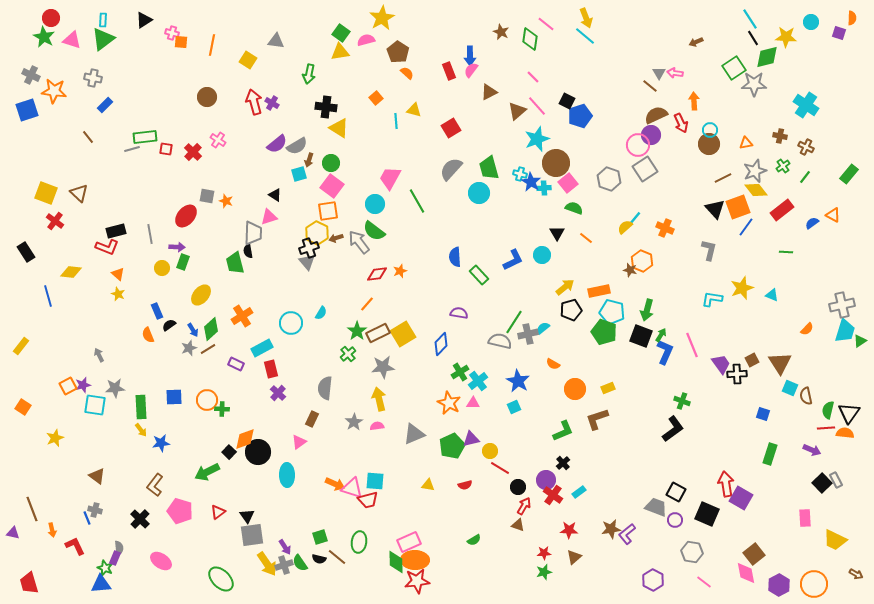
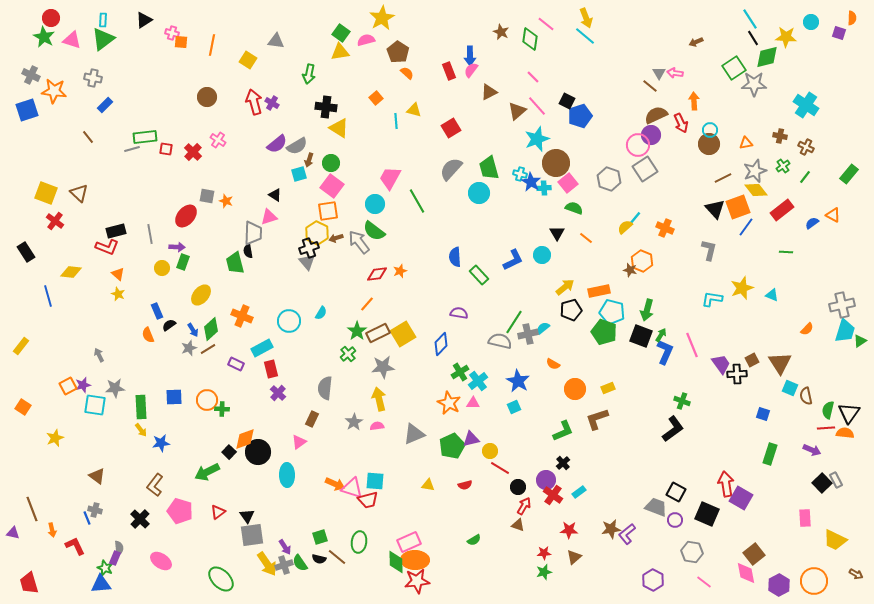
orange cross at (242, 316): rotated 35 degrees counterclockwise
cyan circle at (291, 323): moved 2 px left, 2 px up
orange circle at (814, 584): moved 3 px up
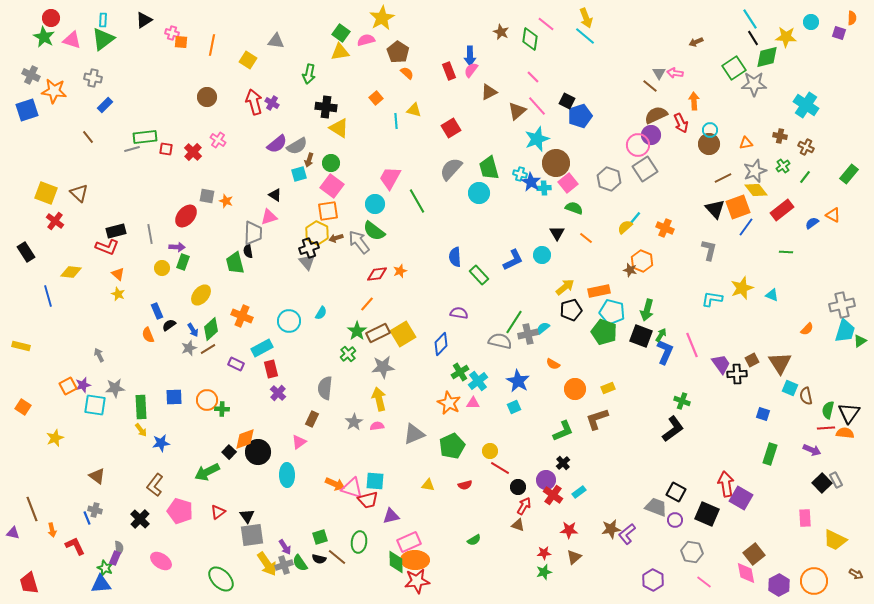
yellow rectangle at (21, 346): rotated 66 degrees clockwise
purple triangle at (471, 439): moved 80 px left, 77 px down
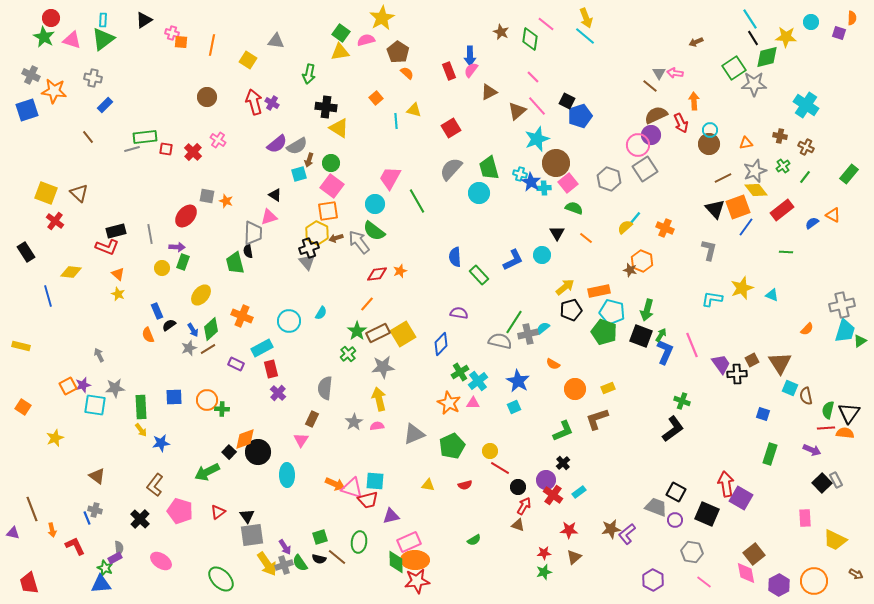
pink triangle at (299, 442): moved 2 px right, 2 px up; rotated 21 degrees counterclockwise
purple rectangle at (115, 558): rotated 40 degrees clockwise
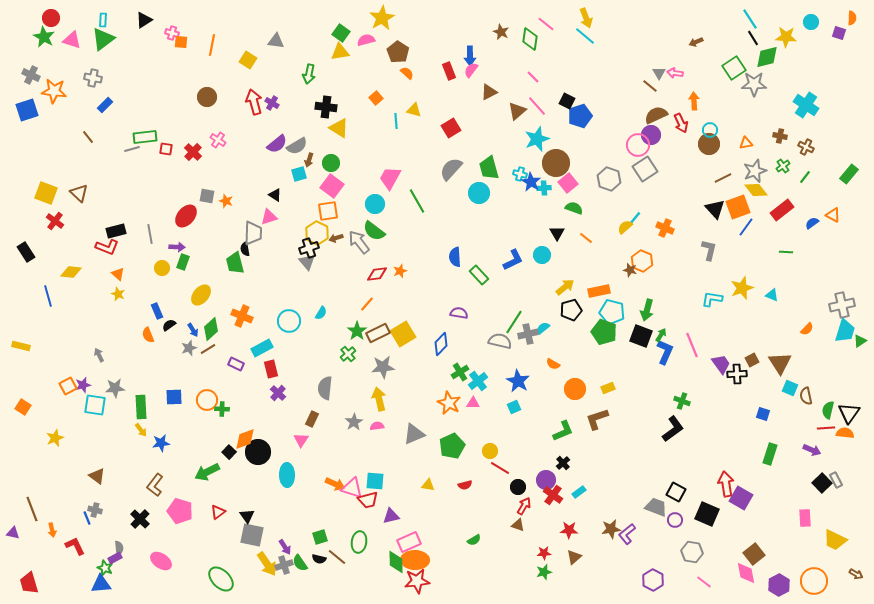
black semicircle at (248, 251): moved 3 px left, 2 px up
gray square at (252, 535): rotated 20 degrees clockwise
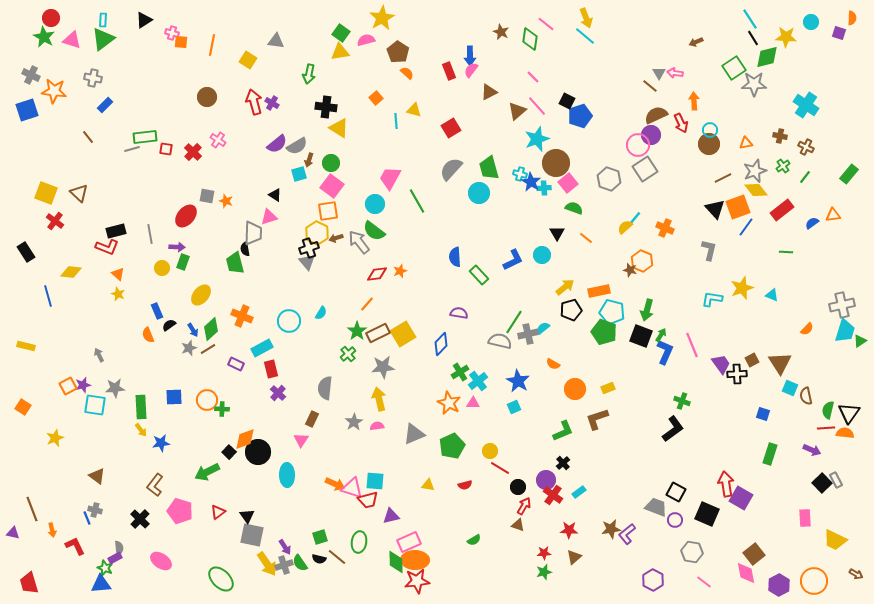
orange triangle at (833, 215): rotated 35 degrees counterclockwise
yellow rectangle at (21, 346): moved 5 px right
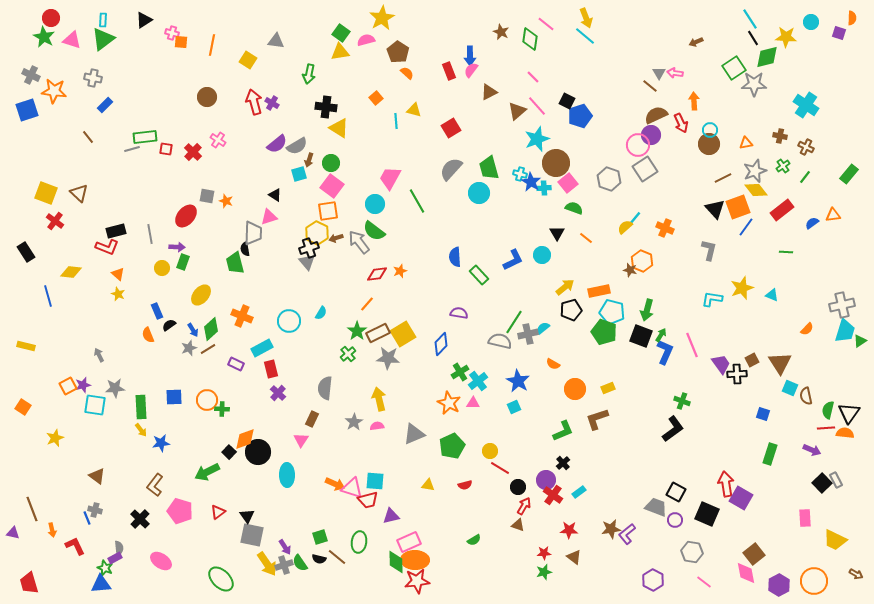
gray star at (383, 367): moved 5 px right, 9 px up; rotated 10 degrees clockwise
brown triangle at (574, 557): rotated 42 degrees counterclockwise
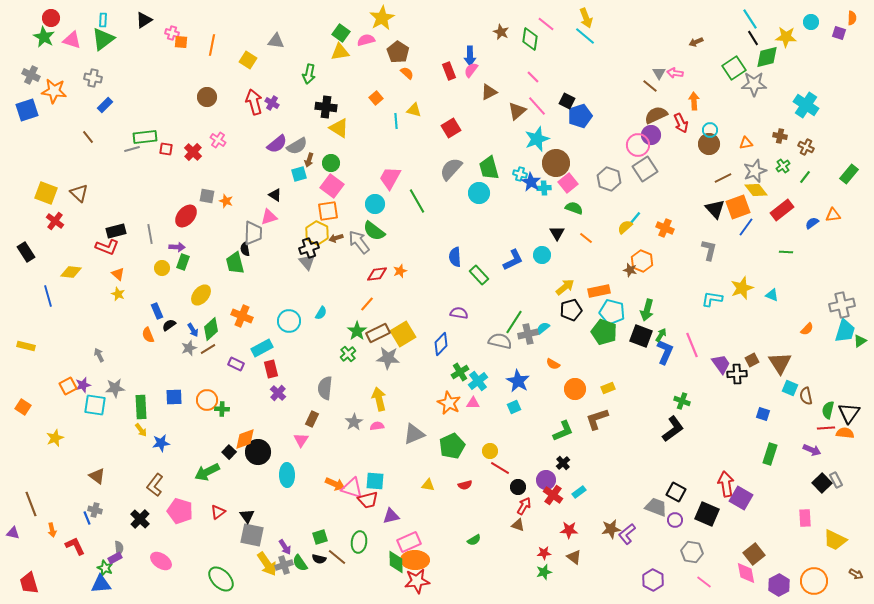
brown line at (32, 509): moved 1 px left, 5 px up
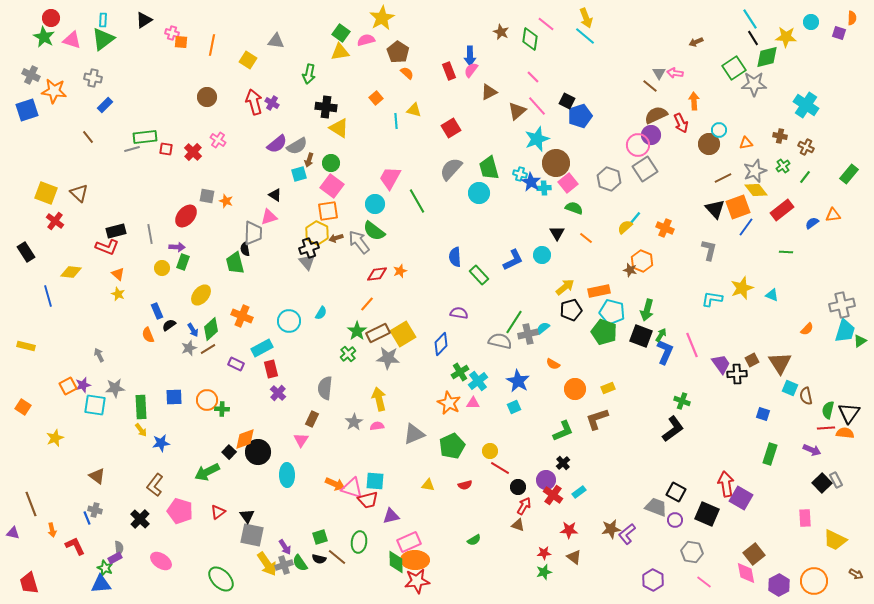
cyan circle at (710, 130): moved 9 px right
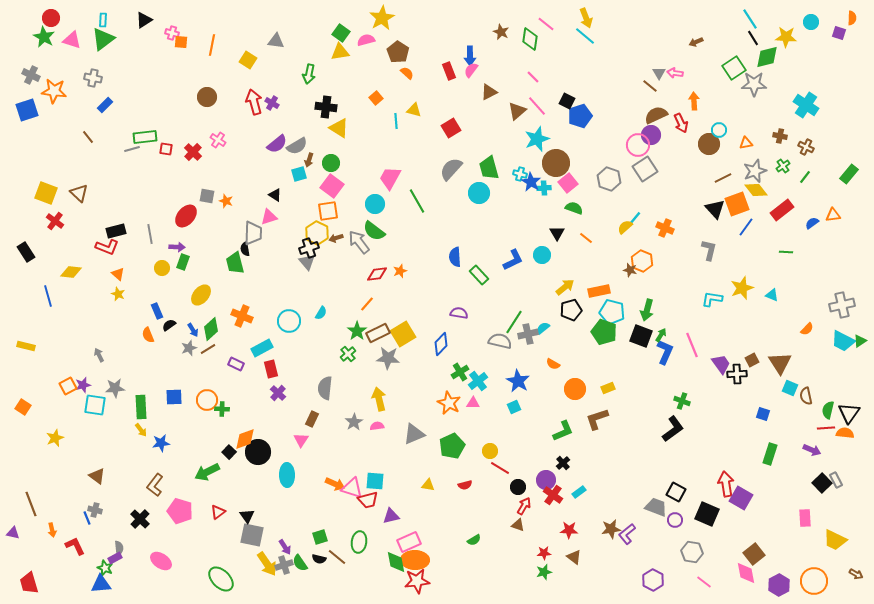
orange square at (738, 207): moved 1 px left, 3 px up
cyan trapezoid at (845, 331): moved 2 px left, 10 px down; rotated 100 degrees clockwise
green diamond at (396, 562): rotated 10 degrees counterclockwise
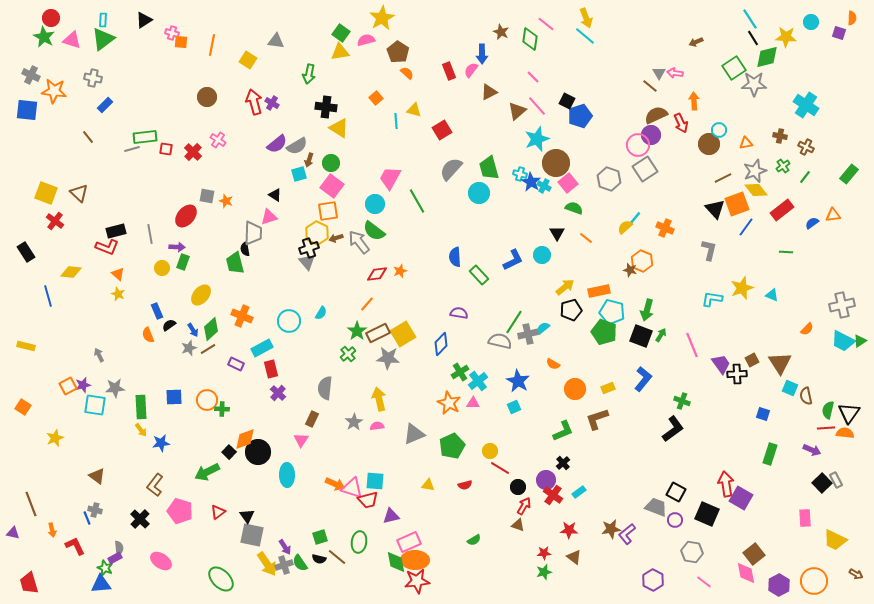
blue arrow at (470, 56): moved 12 px right, 2 px up
blue square at (27, 110): rotated 25 degrees clockwise
red square at (451, 128): moved 9 px left, 2 px down
cyan cross at (544, 188): moved 2 px up; rotated 32 degrees clockwise
blue L-shape at (665, 352): moved 22 px left, 27 px down; rotated 15 degrees clockwise
